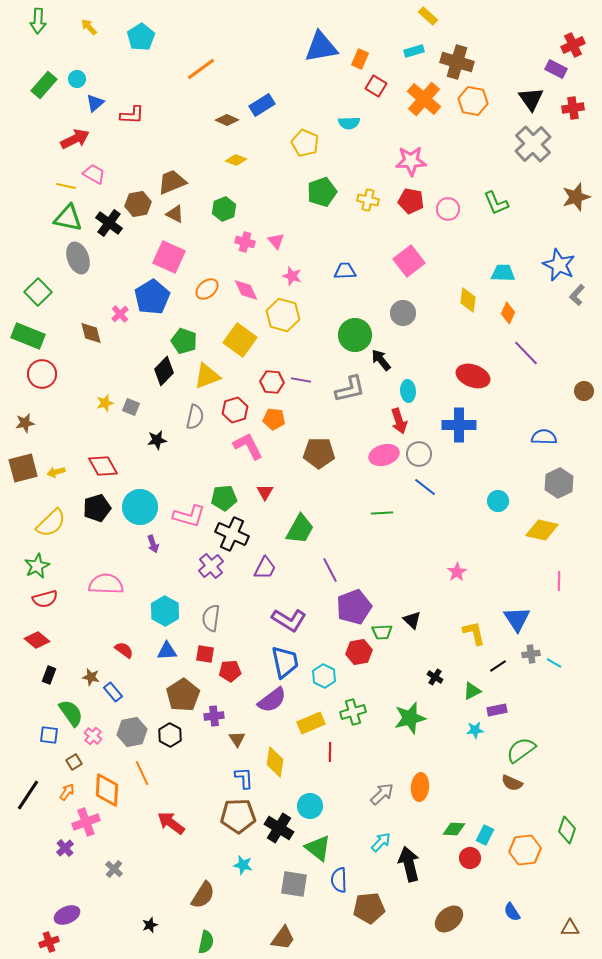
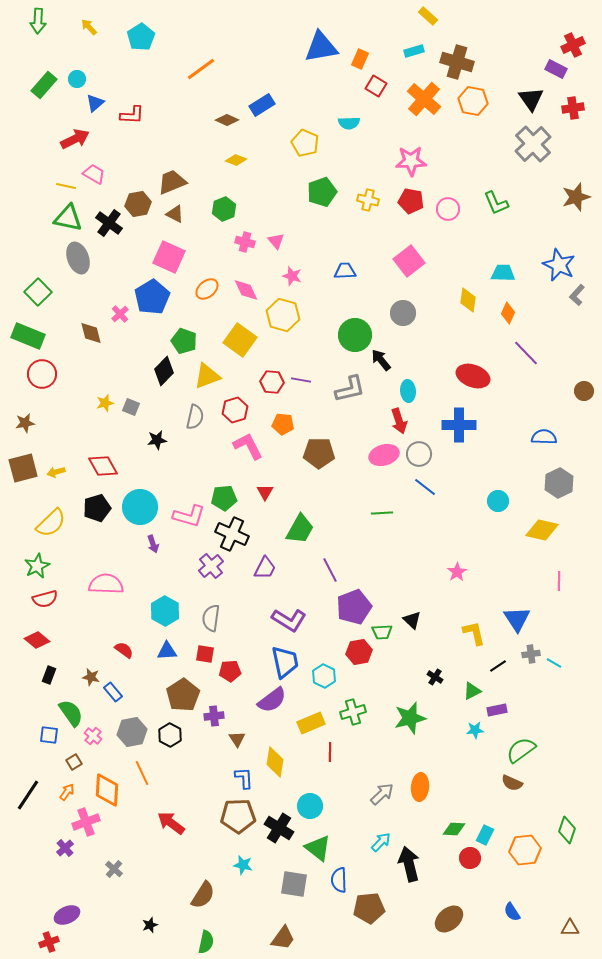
orange pentagon at (274, 419): moved 9 px right, 5 px down
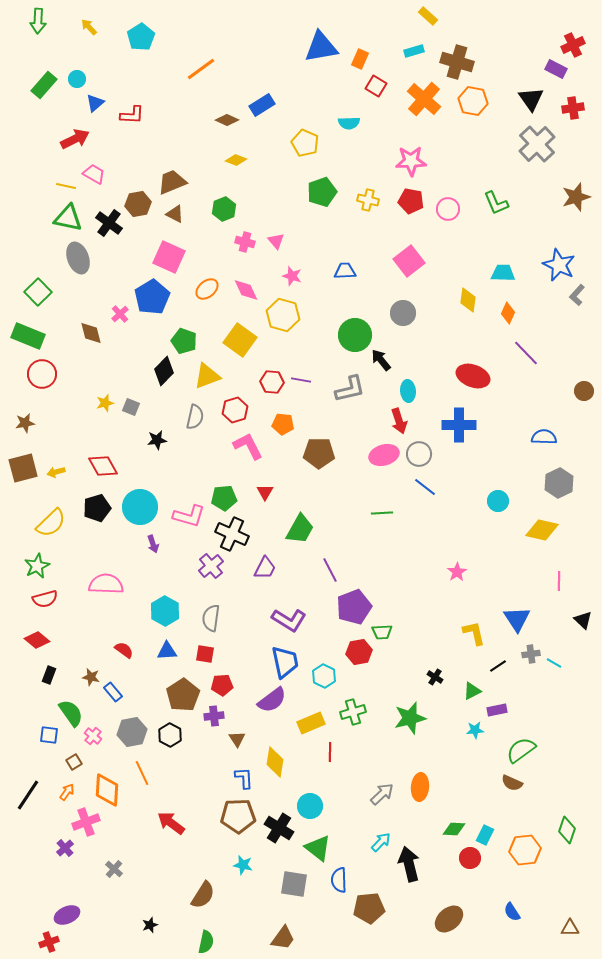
gray cross at (533, 144): moved 4 px right
black triangle at (412, 620): moved 171 px right
red pentagon at (230, 671): moved 8 px left, 14 px down
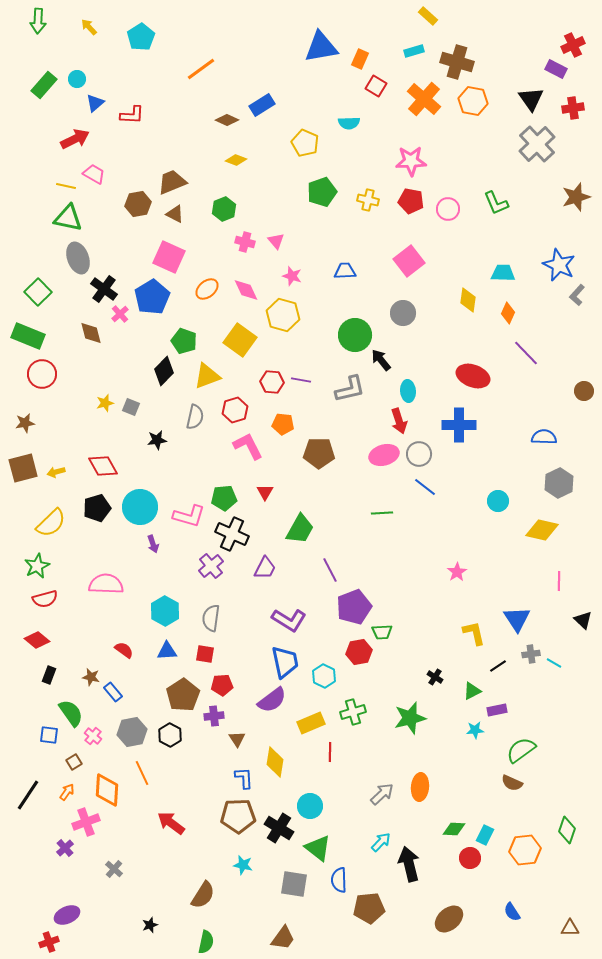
black cross at (109, 223): moved 5 px left, 66 px down
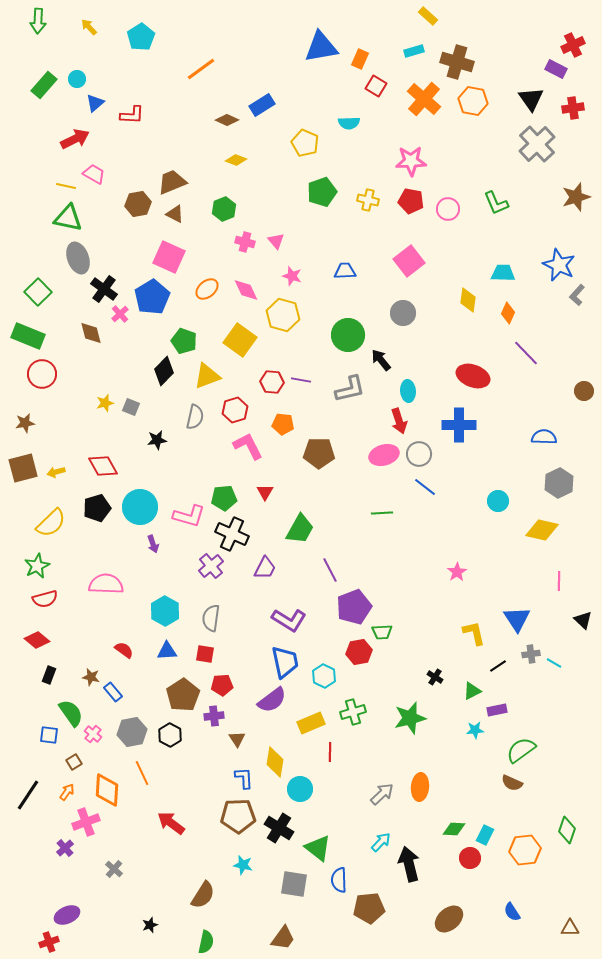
green circle at (355, 335): moved 7 px left
pink cross at (93, 736): moved 2 px up
cyan circle at (310, 806): moved 10 px left, 17 px up
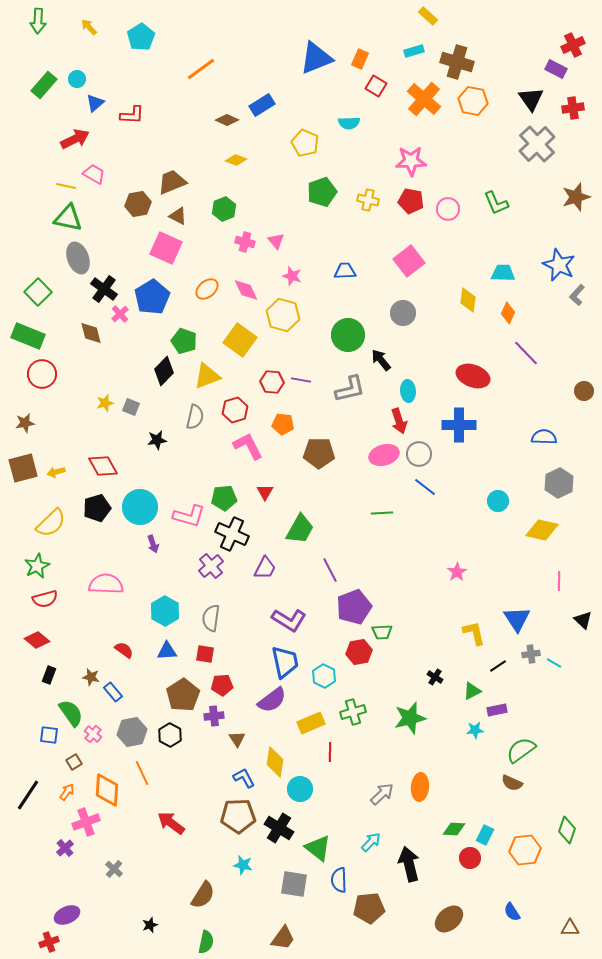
blue triangle at (321, 47): moved 5 px left, 11 px down; rotated 12 degrees counterclockwise
brown triangle at (175, 214): moved 3 px right, 2 px down
pink square at (169, 257): moved 3 px left, 9 px up
blue L-shape at (244, 778): rotated 25 degrees counterclockwise
cyan arrow at (381, 842): moved 10 px left
